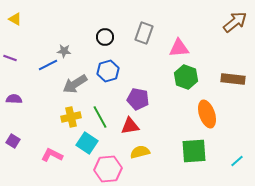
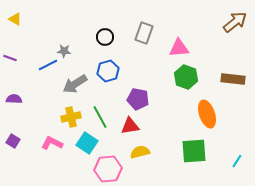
pink L-shape: moved 12 px up
cyan line: rotated 16 degrees counterclockwise
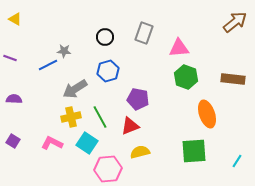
gray arrow: moved 5 px down
red triangle: rotated 12 degrees counterclockwise
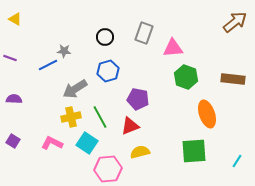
pink triangle: moved 6 px left
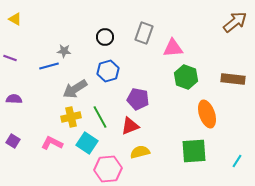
blue line: moved 1 px right, 1 px down; rotated 12 degrees clockwise
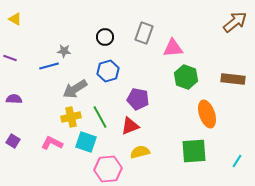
cyan square: moved 1 px left, 1 px up; rotated 15 degrees counterclockwise
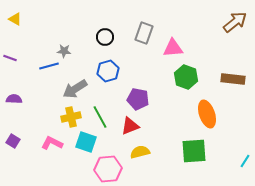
cyan line: moved 8 px right
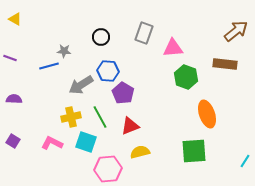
brown arrow: moved 1 px right, 9 px down
black circle: moved 4 px left
blue hexagon: rotated 20 degrees clockwise
brown rectangle: moved 8 px left, 15 px up
gray arrow: moved 6 px right, 4 px up
purple pentagon: moved 15 px left, 6 px up; rotated 20 degrees clockwise
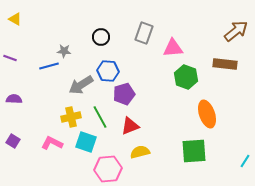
purple pentagon: moved 1 px right, 1 px down; rotated 25 degrees clockwise
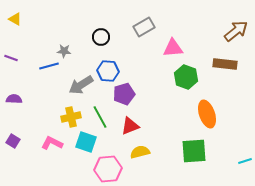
gray rectangle: moved 6 px up; rotated 40 degrees clockwise
purple line: moved 1 px right
cyan line: rotated 40 degrees clockwise
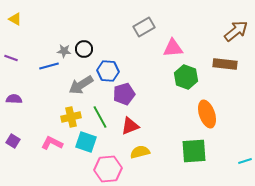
black circle: moved 17 px left, 12 px down
